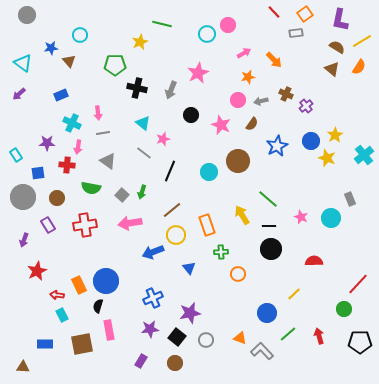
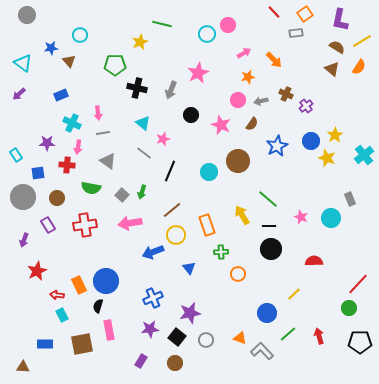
green circle at (344, 309): moved 5 px right, 1 px up
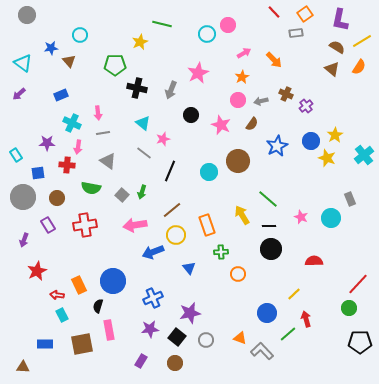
orange star at (248, 77): moved 6 px left; rotated 16 degrees counterclockwise
pink arrow at (130, 223): moved 5 px right, 2 px down
blue circle at (106, 281): moved 7 px right
red arrow at (319, 336): moved 13 px left, 17 px up
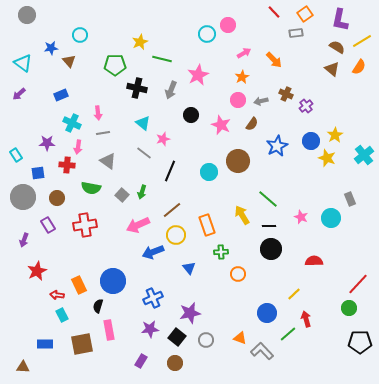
green line at (162, 24): moved 35 px down
pink star at (198, 73): moved 2 px down
pink arrow at (135, 225): moved 3 px right; rotated 15 degrees counterclockwise
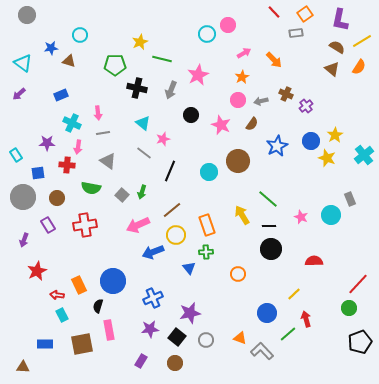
brown triangle at (69, 61): rotated 32 degrees counterclockwise
cyan circle at (331, 218): moved 3 px up
green cross at (221, 252): moved 15 px left
black pentagon at (360, 342): rotated 20 degrees counterclockwise
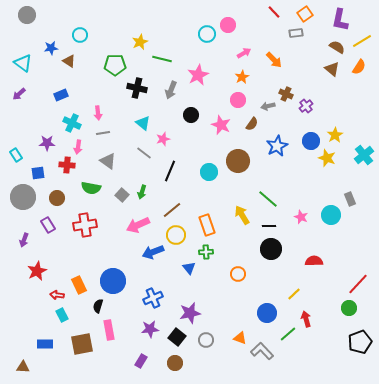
brown triangle at (69, 61): rotated 16 degrees clockwise
gray arrow at (261, 101): moved 7 px right, 5 px down
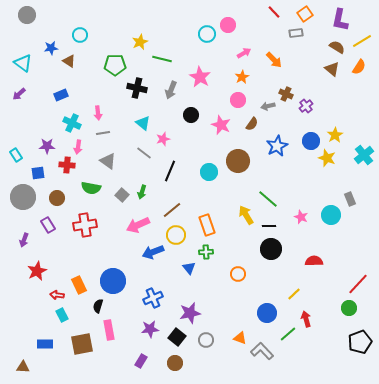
pink star at (198, 75): moved 2 px right, 2 px down; rotated 15 degrees counterclockwise
purple star at (47, 143): moved 3 px down
yellow arrow at (242, 215): moved 4 px right
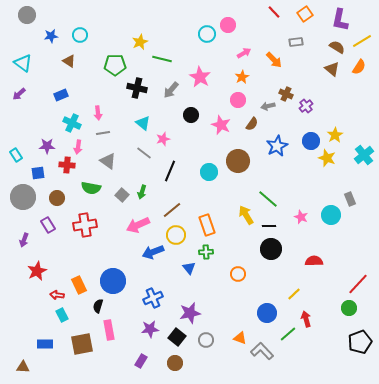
gray rectangle at (296, 33): moved 9 px down
blue star at (51, 48): moved 12 px up
gray arrow at (171, 90): rotated 18 degrees clockwise
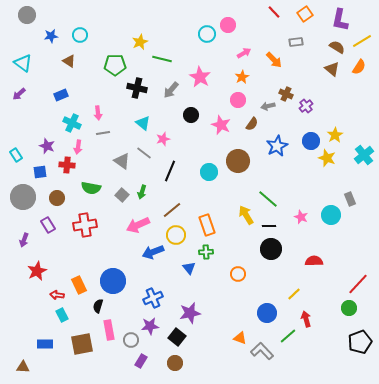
purple star at (47, 146): rotated 21 degrees clockwise
gray triangle at (108, 161): moved 14 px right
blue square at (38, 173): moved 2 px right, 1 px up
purple star at (150, 329): moved 3 px up
green line at (288, 334): moved 2 px down
gray circle at (206, 340): moved 75 px left
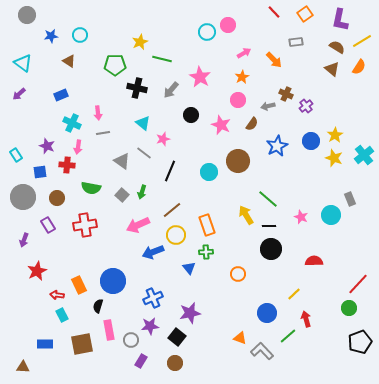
cyan circle at (207, 34): moved 2 px up
yellow star at (327, 158): moved 7 px right
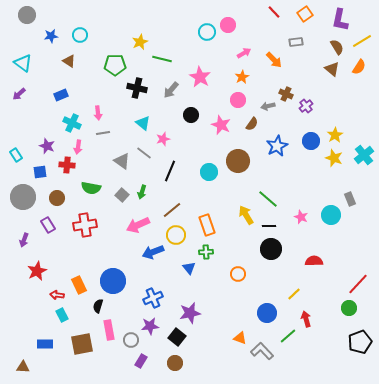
brown semicircle at (337, 47): rotated 28 degrees clockwise
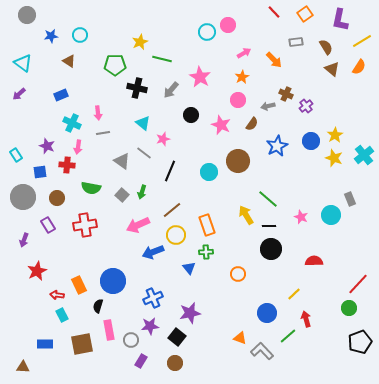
brown semicircle at (337, 47): moved 11 px left
